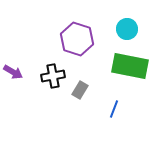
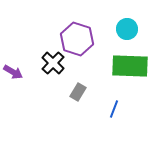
green rectangle: rotated 9 degrees counterclockwise
black cross: moved 13 px up; rotated 35 degrees counterclockwise
gray rectangle: moved 2 px left, 2 px down
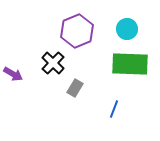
purple hexagon: moved 8 px up; rotated 20 degrees clockwise
green rectangle: moved 2 px up
purple arrow: moved 2 px down
gray rectangle: moved 3 px left, 4 px up
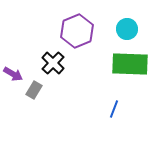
gray rectangle: moved 41 px left, 2 px down
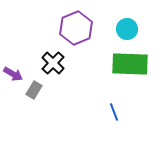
purple hexagon: moved 1 px left, 3 px up
blue line: moved 3 px down; rotated 42 degrees counterclockwise
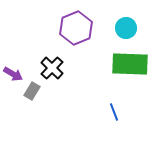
cyan circle: moved 1 px left, 1 px up
black cross: moved 1 px left, 5 px down
gray rectangle: moved 2 px left, 1 px down
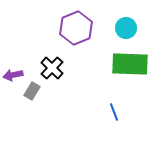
purple arrow: moved 1 px down; rotated 138 degrees clockwise
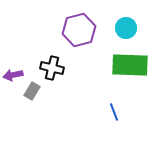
purple hexagon: moved 3 px right, 2 px down; rotated 8 degrees clockwise
green rectangle: moved 1 px down
black cross: rotated 30 degrees counterclockwise
